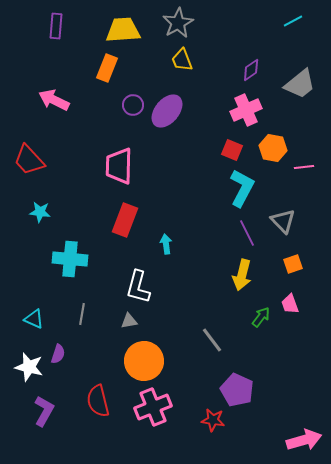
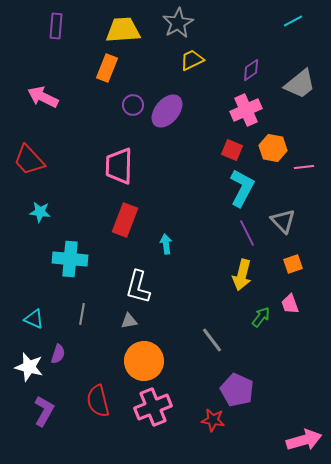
yellow trapezoid at (182, 60): moved 10 px right; rotated 85 degrees clockwise
pink arrow at (54, 100): moved 11 px left, 3 px up
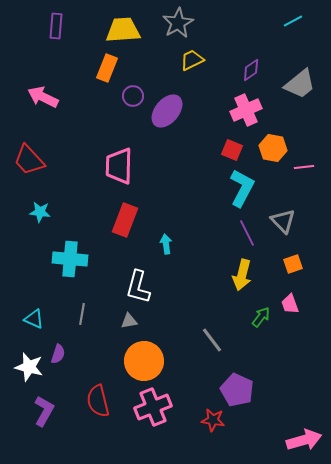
purple circle at (133, 105): moved 9 px up
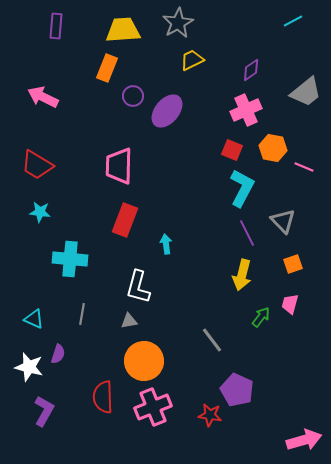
gray trapezoid at (300, 84): moved 6 px right, 8 px down
red trapezoid at (29, 160): moved 8 px right, 5 px down; rotated 16 degrees counterclockwise
pink line at (304, 167): rotated 30 degrees clockwise
pink trapezoid at (290, 304): rotated 35 degrees clockwise
red semicircle at (98, 401): moved 5 px right, 4 px up; rotated 12 degrees clockwise
red star at (213, 420): moved 3 px left, 5 px up
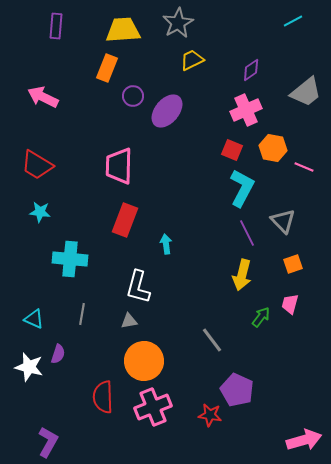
purple L-shape at (44, 411): moved 4 px right, 31 px down
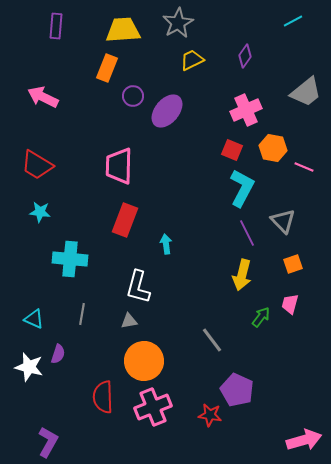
purple diamond at (251, 70): moved 6 px left, 14 px up; rotated 20 degrees counterclockwise
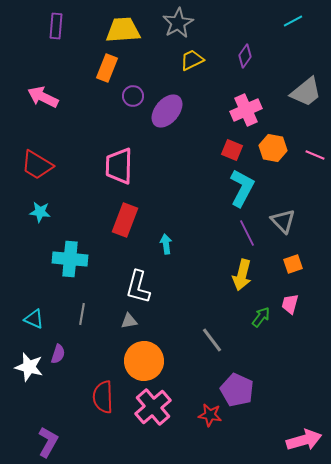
pink line at (304, 167): moved 11 px right, 12 px up
pink cross at (153, 407): rotated 18 degrees counterclockwise
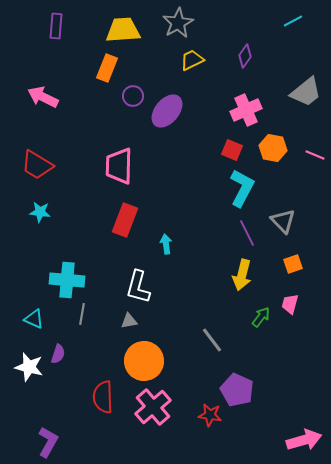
cyan cross at (70, 259): moved 3 px left, 21 px down
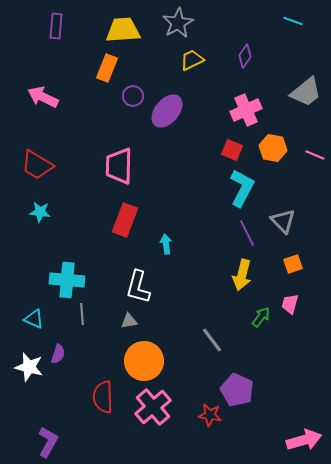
cyan line at (293, 21): rotated 48 degrees clockwise
gray line at (82, 314): rotated 15 degrees counterclockwise
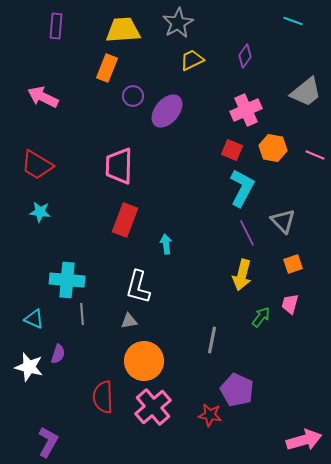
gray line at (212, 340): rotated 48 degrees clockwise
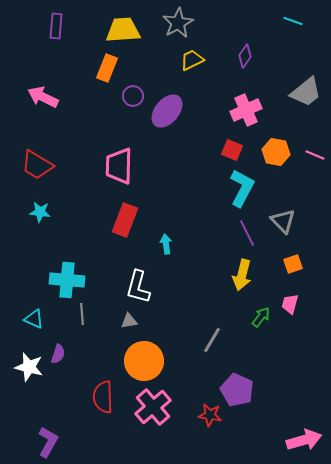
orange hexagon at (273, 148): moved 3 px right, 4 px down
gray line at (212, 340): rotated 20 degrees clockwise
